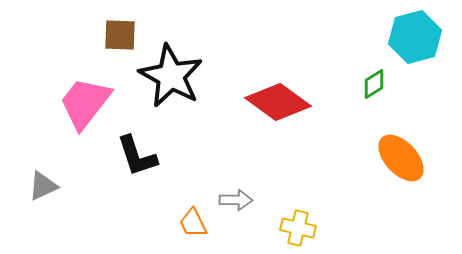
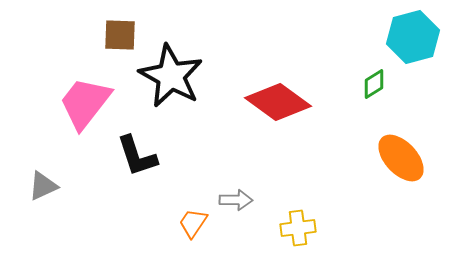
cyan hexagon: moved 2 px left
orange trapezoid: rotated 60 degrees clockwise
yellow cross: rotated 20 degrees counterclockwise
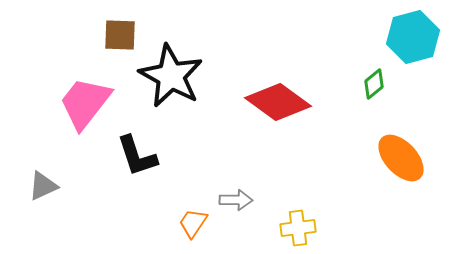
green diamond: rotated 8 degrees counterclockwise
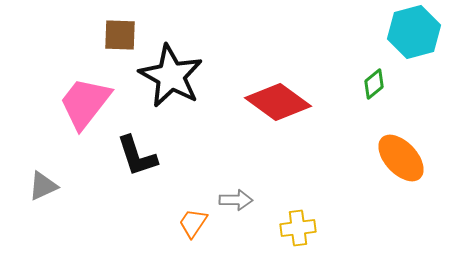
cyan hexagon: moved 1 px right, 5 px up
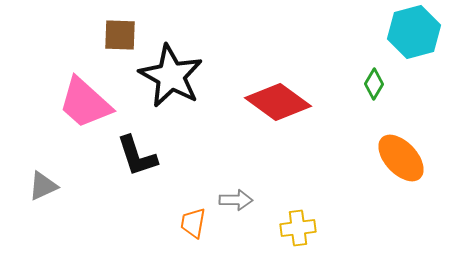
green diamond: rotated 20 degrees counterclockwise
pink trapezoid: rotated 86 degrees counterclockwise
orange trapezoid: rotated 24 degrees counterclockwise
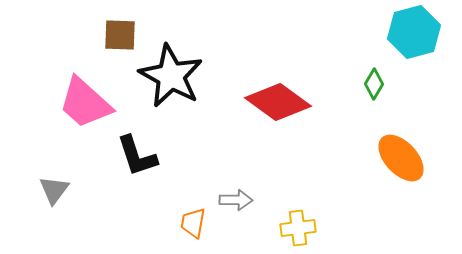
gray triangle: moved 11 px right, 4 px down; rotated 28 degrees counterclockwise
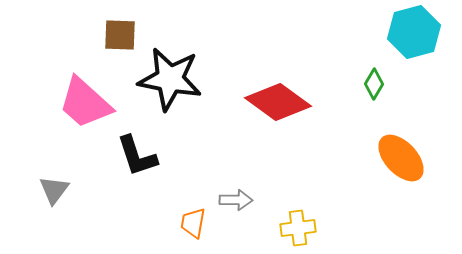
black star: moved 1 px left, 3 px down; rotated 18 degrees counterclockwise
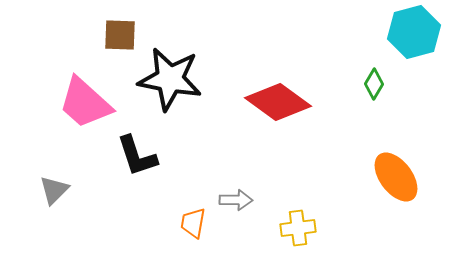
orange ellipse: moved 5 px left, 19 px down; rotated 6 degrees clockwise
gray triangle: rotated 8 degrees clockwise
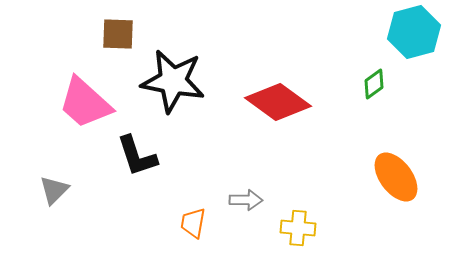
brown square: moved 2 px left, 1 px up
black star: moved 3 px right, 2 px down
green diamond: rotated 24 degrees clockwise
gray arrow: moved 10 px right
yellow cross: rotated 12 degrees clockwise
